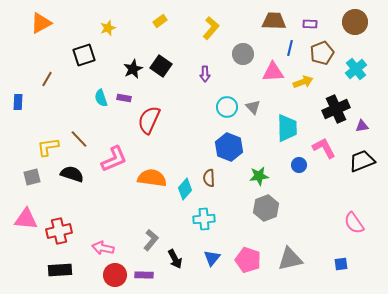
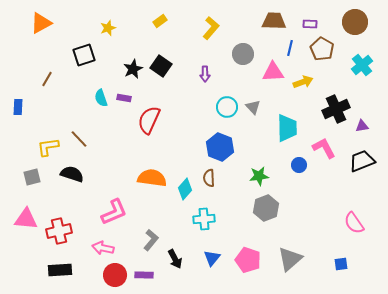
brown pentagon at (322, 53): moved 4 px up; rotated 20 degrees counterclockwise
cyan cross at (356, 69): moved 6 px right, 4 px up
blue rectangle at (18, 102): moved 5 px down
blue hexagon at (229, 147): moved 9 px left
pink L-shape at (114, 159): moved 53 px down
gray triangle at (290, 259): rotated 28 degrees counterclockwise
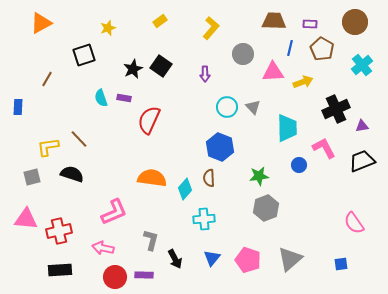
gray L-shape at (151, 240): rotated 25 degrees counterclockwise
red circle at (115, 275): moved 2 px down
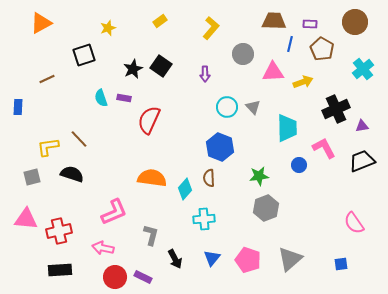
blue line at (290, 48): moved 4 px up
cyan cross at (362, 65): moved 1 px right, 4 px down
brown line at (47, 79): rotated 35 degrees clockwise
gray L-shape at (151, 240): moved 5 px up
purple rectangle at (144, 275): moved 1 px left, 2 px down; rotated 24 degrees clockwise
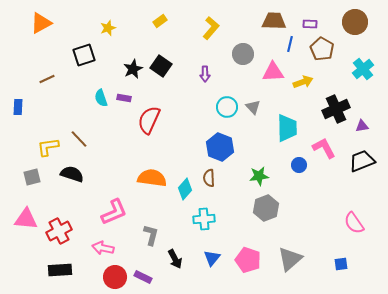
red cross at (59, 231): rotated 15 degrees counterclockwise
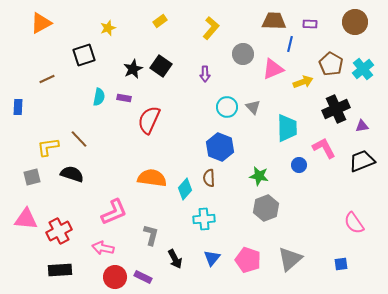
brown pentagon at (322, 49): moved 9 px right, 15 px down
pink triangle at (273, 72): moved 3 px up; rotated 20 degrees counterclockwise
cyan semicircle at (101, 98): moved 2 px left, 1 px up; rotated 150 degrees counterclockwise
green star at (259, 176): rotated 18 degrees clockwise
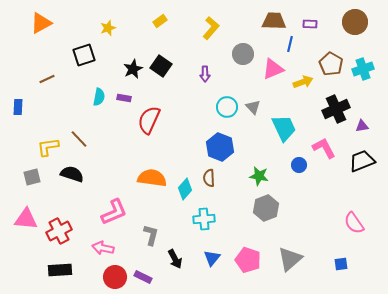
cyan cross at (363, 69): rotated 20 degrees clockwise
cyan trapezoid at (287, 128): moved 3 px left; rotated 24 degrees counterclockwise
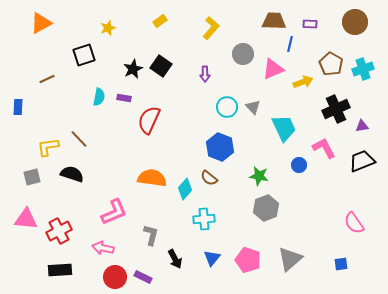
brown semicircle at (209, 178): rotated 48 degrees counterclockwise
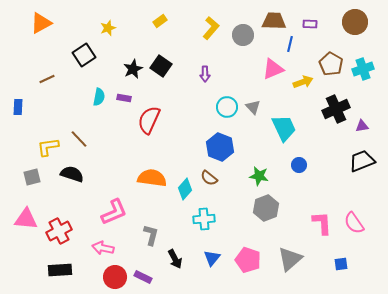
gray circle at (243, 54): moved 19 px up
black square at (84, 55): rotated 15 degrees counterclockwise
pink L-shape at (324, 148): moved 2 px left, 75 px down; rotated 25 degrees clockwise
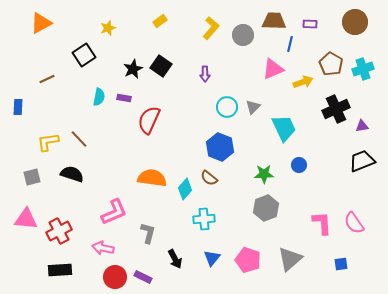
gray triangle at (253, 107): rotated 28 degrees clockwise
yellow L-shape at (48, 147): moved 5 px up
green star at (259, 176): moved 5 px right, 2 px up; rotated 12 degrees counterclockwise
gray L-shape at (151, 235): moved 3 px left, 2 px up
